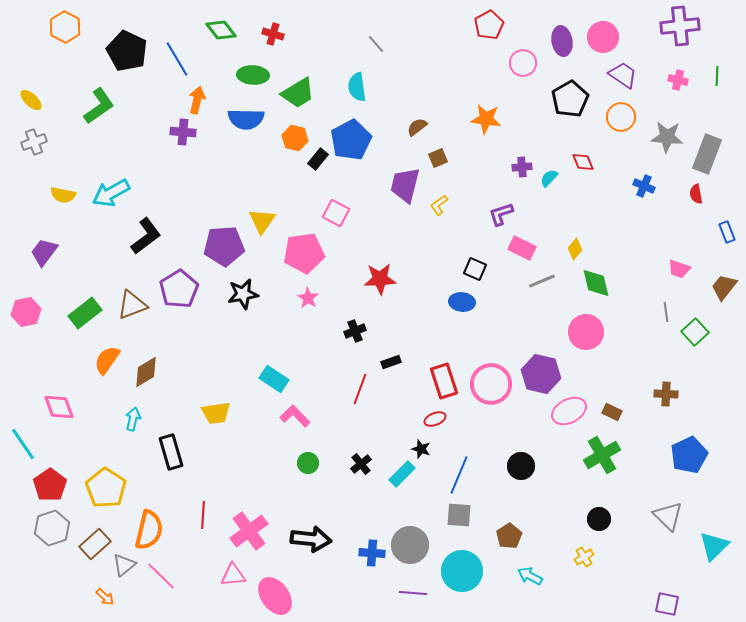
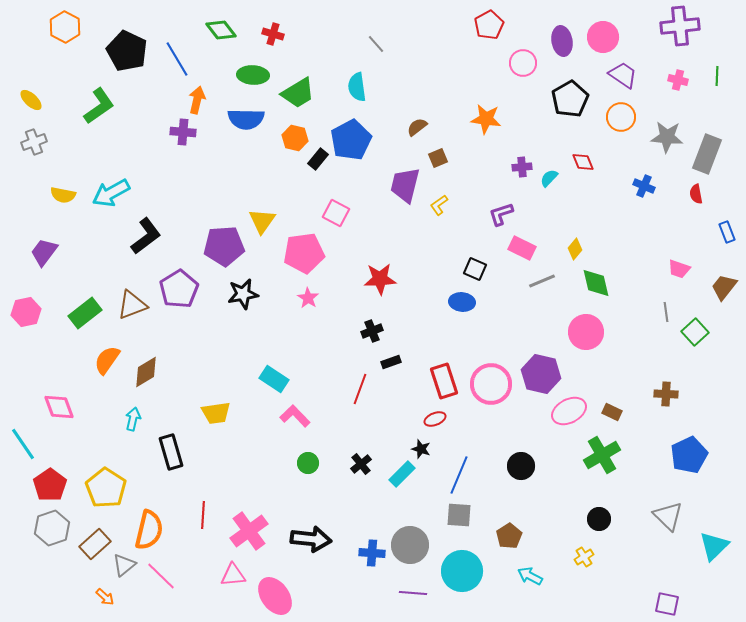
black cross at (355, 331): moved 17 px right
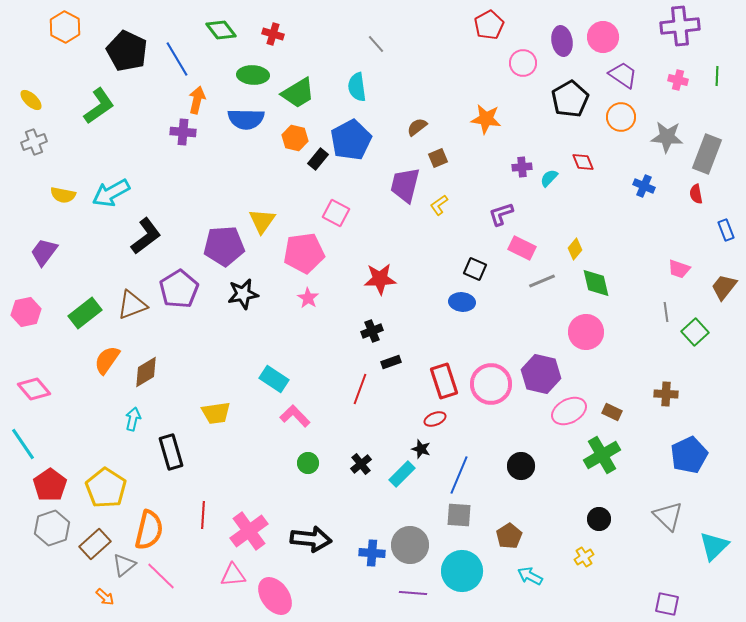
blue rectangle at (727, 232): moved 1 px left, 2 px up
pink diamond at (59, 407): moved 25 px left, 18 px up; rotated 20 degrees counterclockwise
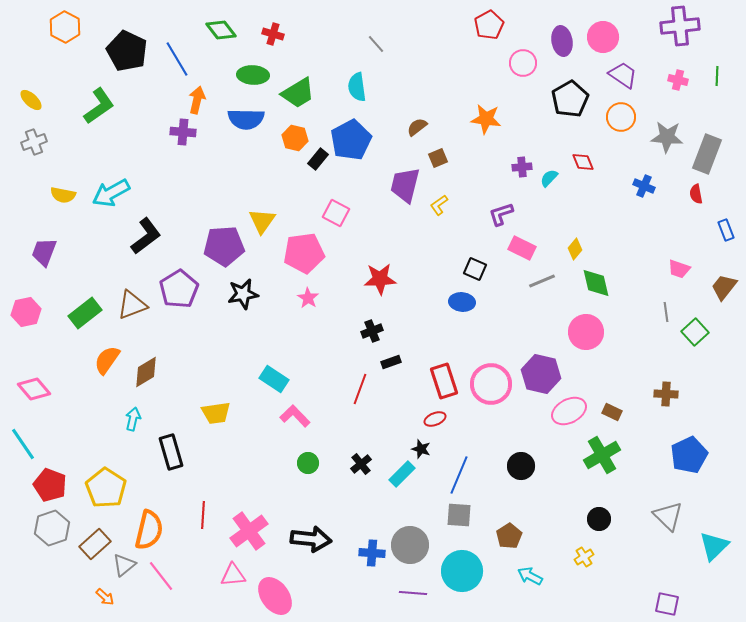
purple trapezoid at (44, 252): rotated 16 degrees counterclockwise
red pentagon at (50, 485): rotated 16 degrees counterclockwise
pink line at (161, 576): rotated 8 degrees clockwise
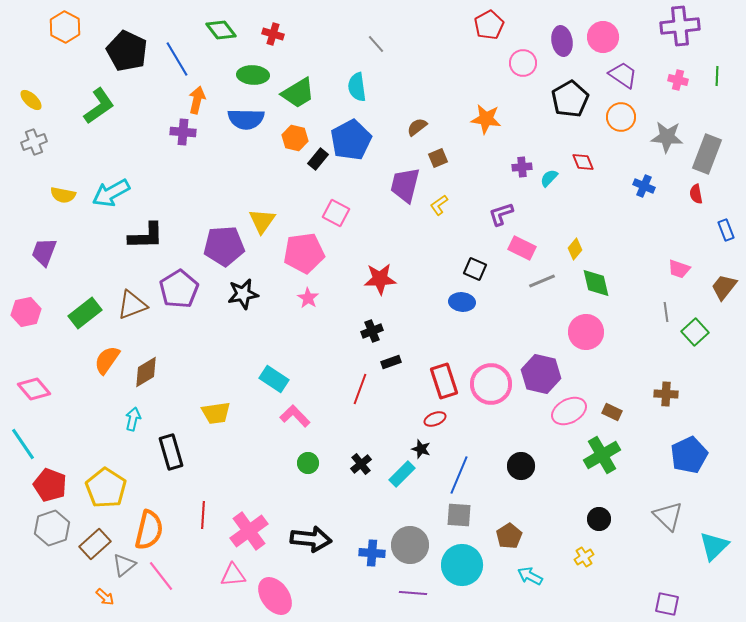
black L-shape at (146, 236): rotated 36 degrees clockwise
cyan circle at (462, 571): moved 6 px up
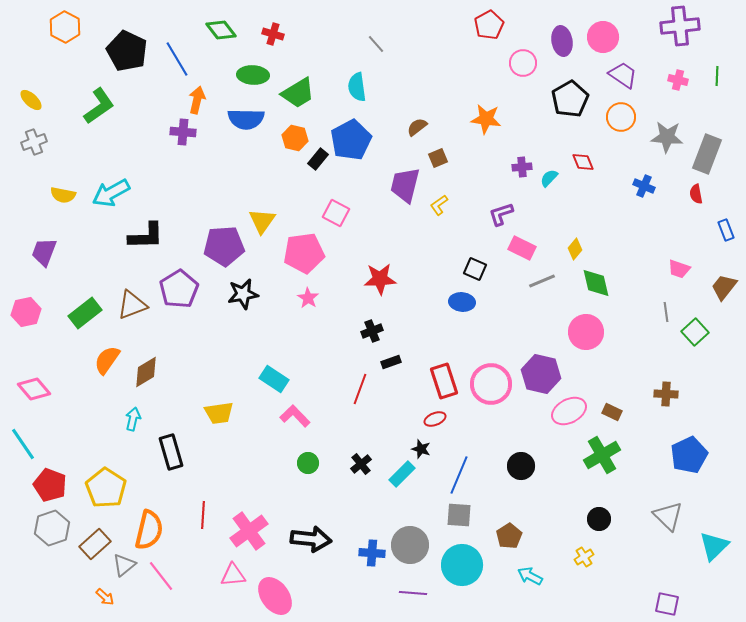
yellow trapezoid at (216, 413): moved 3 px right
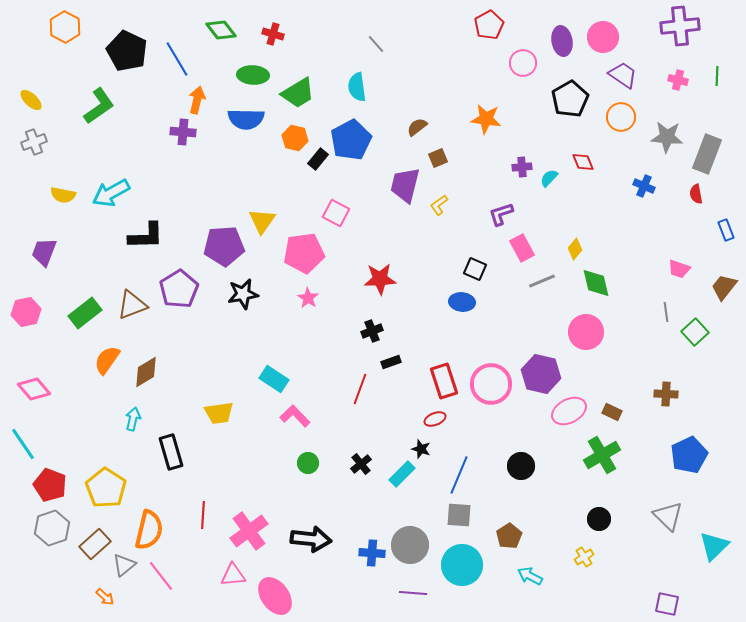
pink rectangle at (522, 248): rotated 36 degrees clockwise
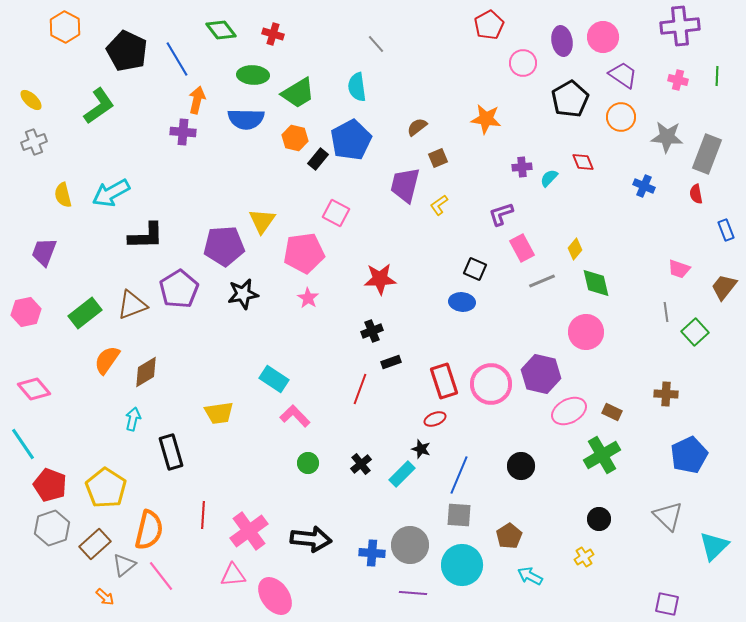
yellow semicircle at (63, 195): rotated 65 degrees clockwise
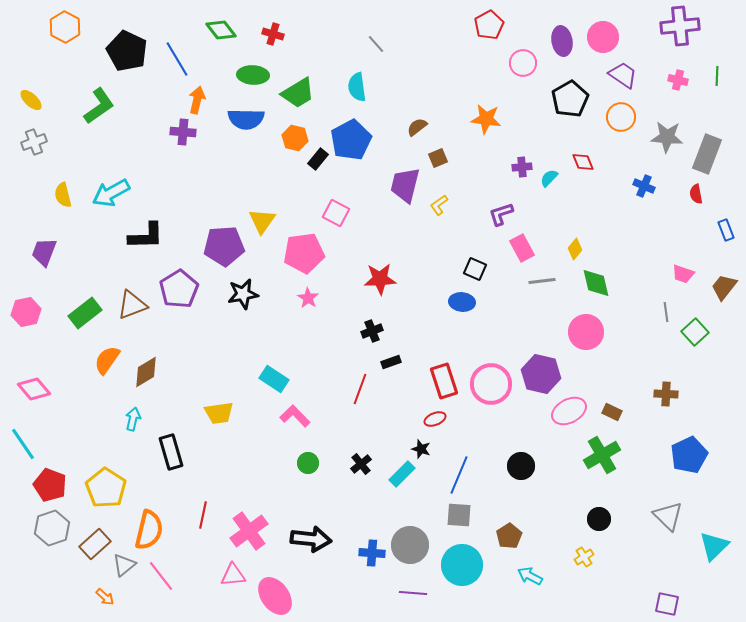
pink trapezoid at (679, 269): moved 4 px right, 5 px down
gray line at (542, 281): rotated 16 degrees clockwise
red line at (203, 515): rotated 8 degrees clockwise
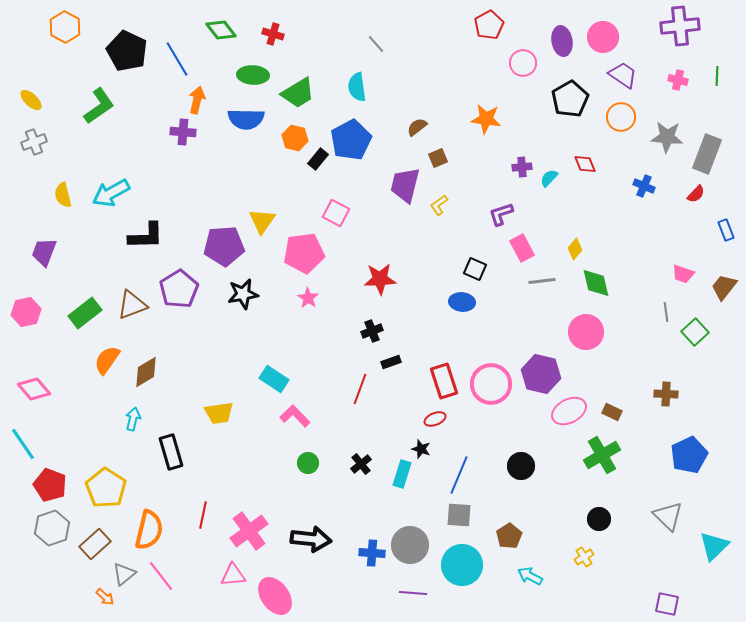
red diamond at (583, 162): moved 2 px right, 2 px down
red semicircle at (696, 194): rotated 126 degrees counterclockwise
cyan rectangle at (402, 474): rotated 28 degrees counterclockwise
gray triangle at (124, 565): moved 9 px down
